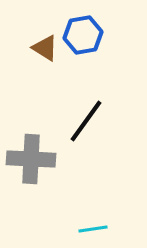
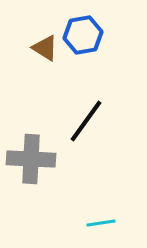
cyan line: moved 8 px right, 6 px up
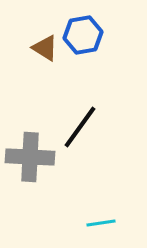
black line: moved 6 px left, 6 px down
gray cross: moved 1 px left, 2 px up
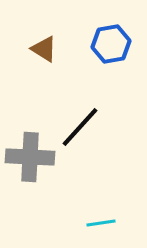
blue hexagon: moved 28 px right, 9 px down
brown triangle: moved 1 px left, 1 px down
black line: rotated 6 degrees clockwise
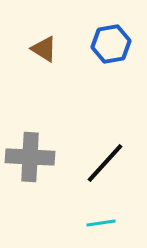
black line: moved 25 px right, 36 px down
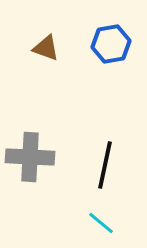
brown triangle: moved 2 px right, 1 px up; rotated 12 degrees counterclockwise
black line: moved 2 px down; rotated 30 degrees counterclockwise
cyan line: rotated 48 degrees clockwise
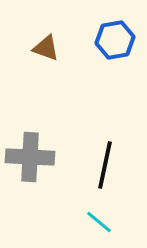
blue hexagon: moved 4 px right, 4 px up
cyan line: moved 2 px left, 1 px up
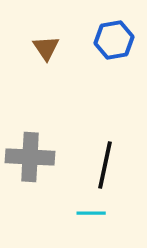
blue hexagon: moved 1 px left
brown triangle: rotated 36 degrees clockwise
cyan line: moved 8 px left, 9 px up; rotated 40 degrees counterclockwise
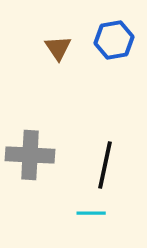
brown triangle: moved 12 px right
gray cross: moved 2 px up
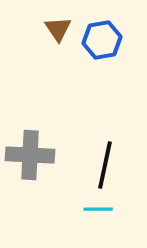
blue hexagon: moved 12 px left
brown triangle: moved 19 px up
cyan line: moved 7 px right, 4 px up
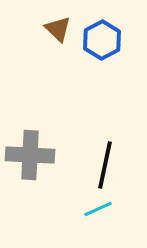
brown triangle: rotated 12 degrees counterclockwise
blue hexagon: rotated 18 degrees counterclockwise
cyan line: rotated 24 degrees counterclockwise
